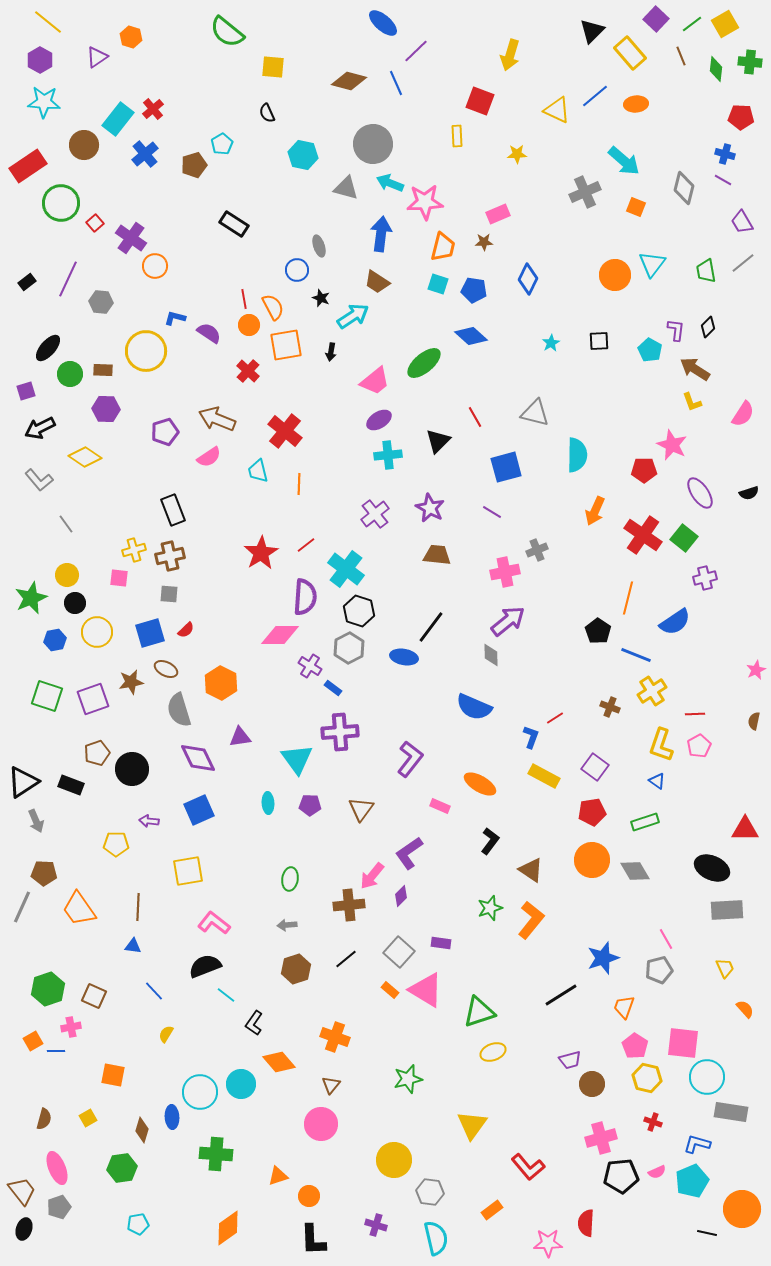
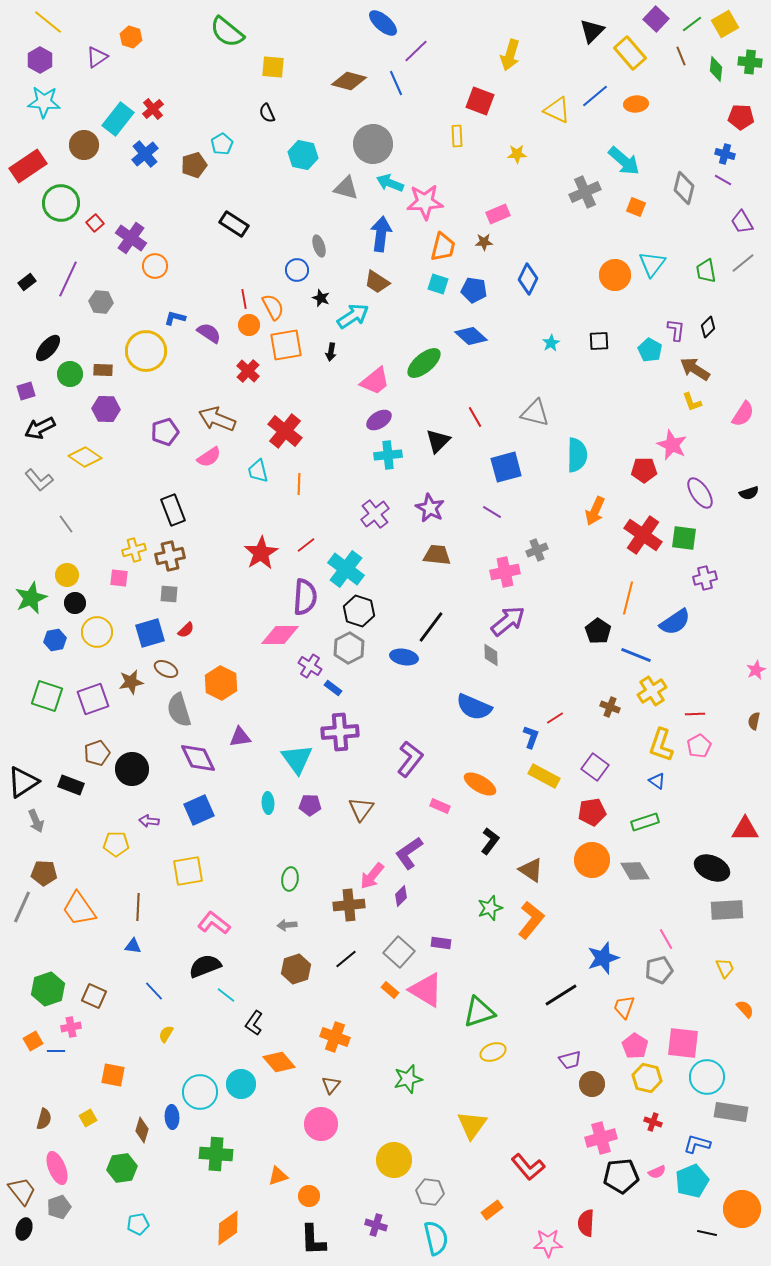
green square at (684, 538): rotated 32 degrees counterclockwise
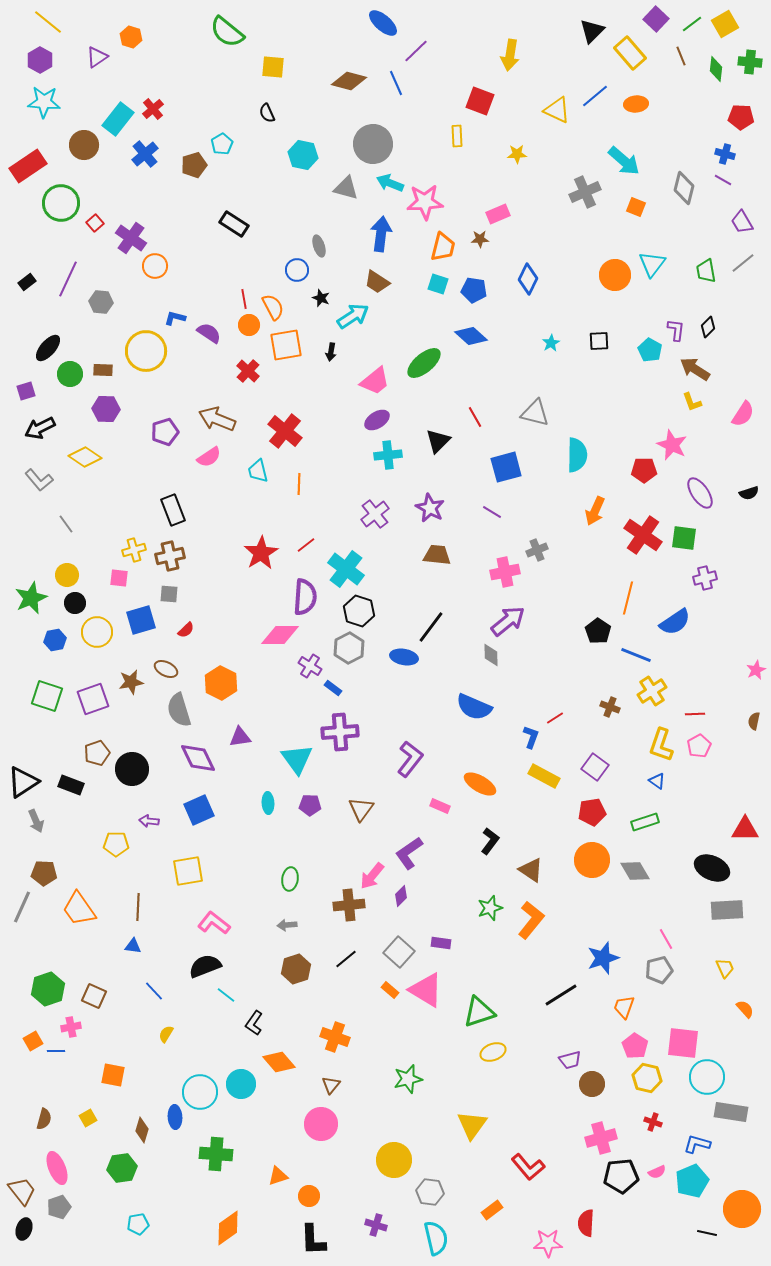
yellow arrow at (510, 55): rotated 8 degrees counterclockwise
brown star at (484, 242): moved 4 px left, 3 px up
purple ellipse at (379, 420): moved 2 px left
blue square at (150, 633): moved 9 px left, 13 px up
blue ellipse at (172, 1117): moved 3 px right
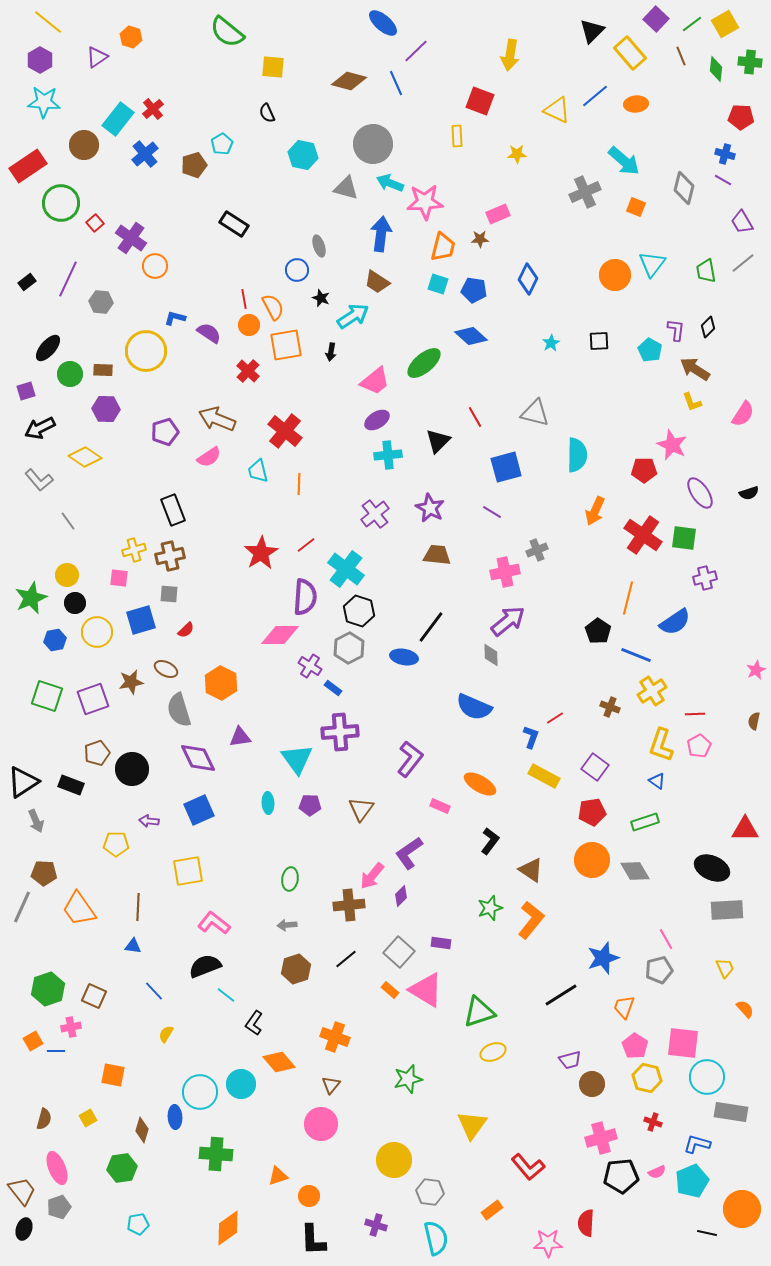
gray line at (66, 524): moved 2 px right, 3 px up
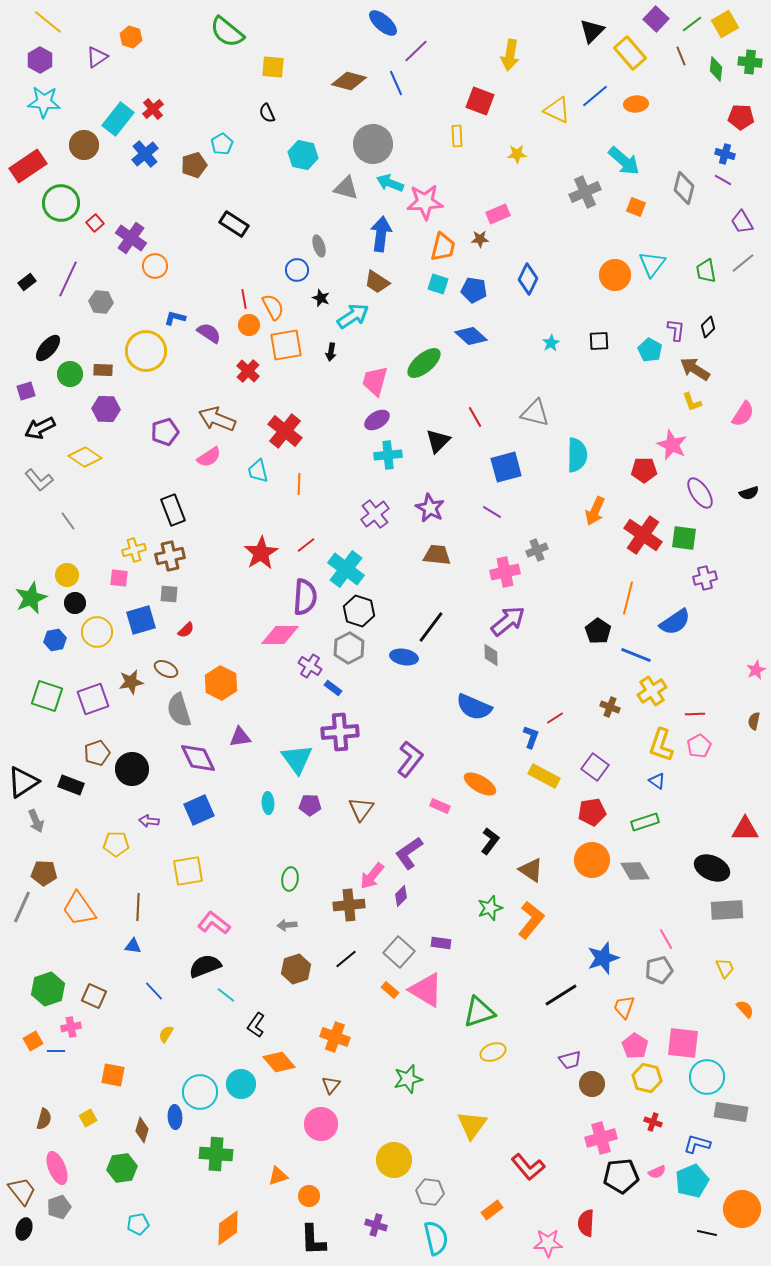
pink trapezoid at (375, 381): rotated 144 degrees clockwise
black L-shape at (254, 1023): moved 2 px right, 2 px down
